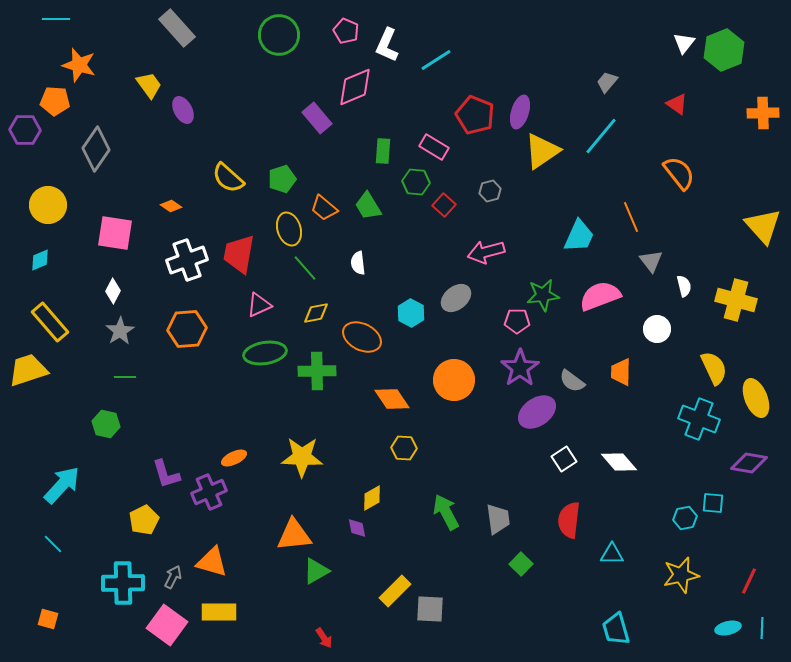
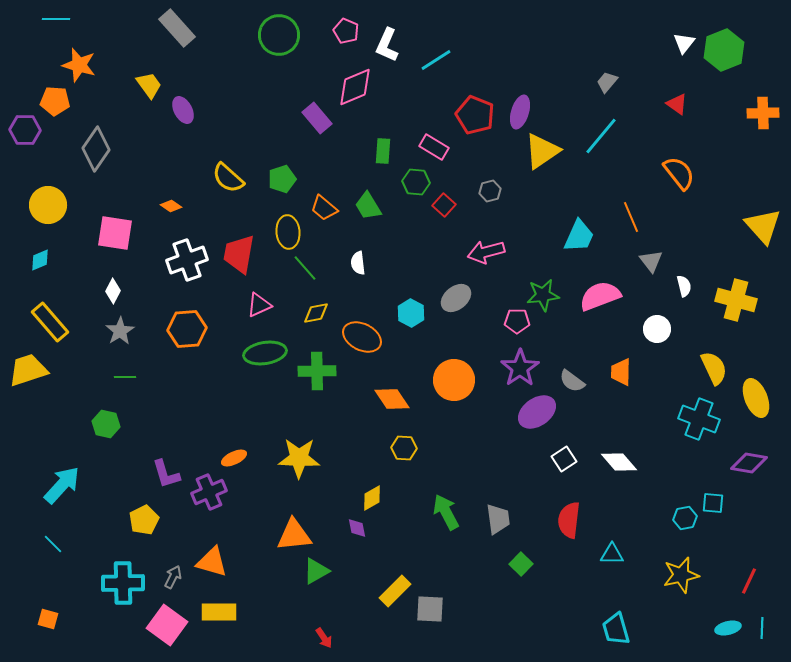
yellow ellipse at (289, 229): moved 1 px left, 3 px down; rotated 12 degrees clockwise
yellow star at (302, 457): moved 3 px left, 1 px down
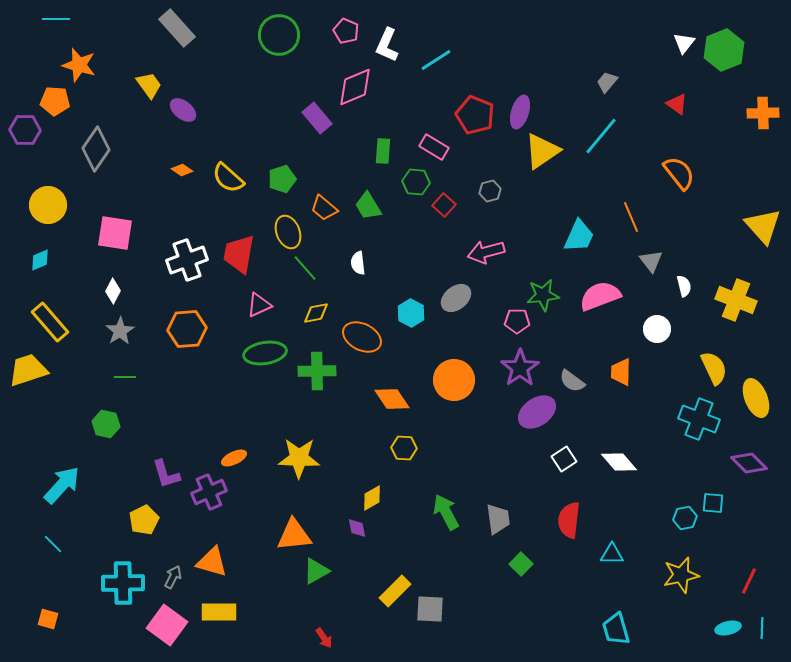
purple ellipse at (183, 110): rotated 24 degrees counterclockwise
orange diamond at (171, 206): moved 11 px right, 36 px up
yellow ellipse at (288, 232): rotated 16 degrees counterclockwise
yellow cross at (736, 300): rotated 6 degrees clockwise
purple diamond at (749, 463): rotated 36 degrees clockwise
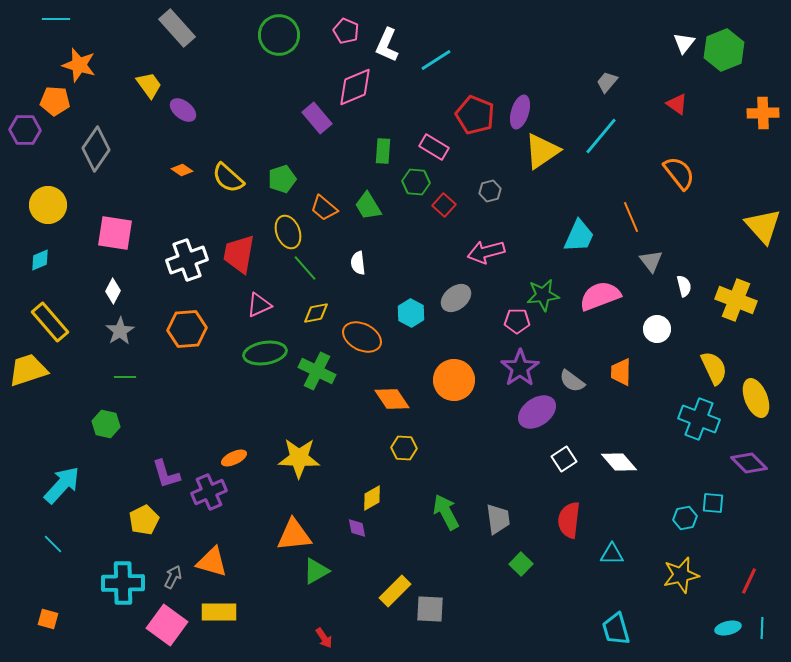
green cross at (317, 371): rotated 27 degrees clockwise
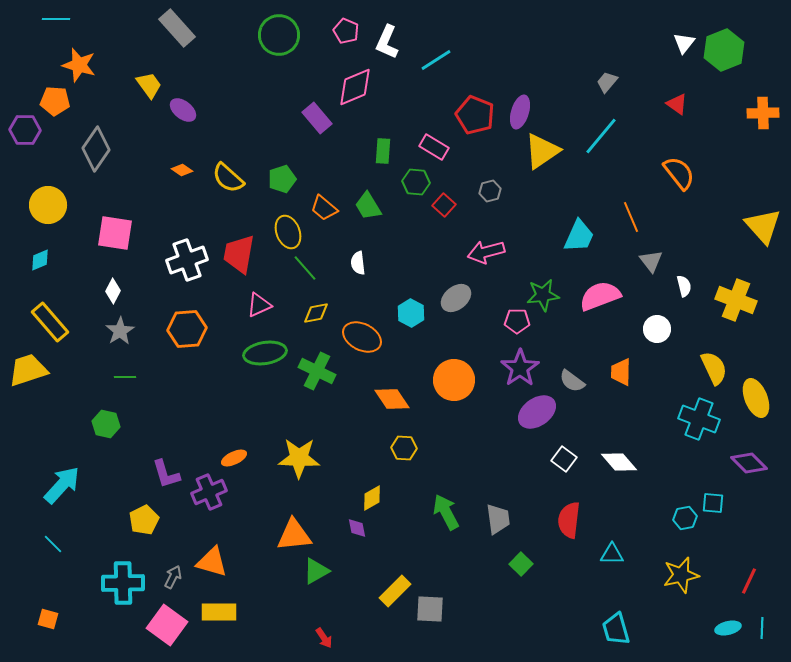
white L-shape at (387, 45): moved 3 px up
white square at (564, 459): rotated 20 degrees counterclockwise
